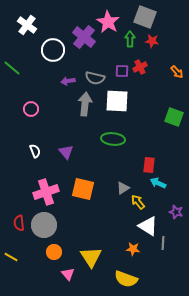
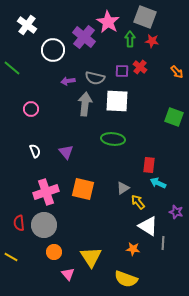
red cross: rotated 24 degrees counterclockwise
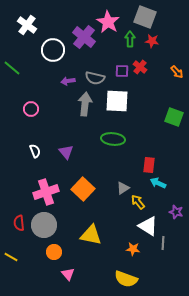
orange square: rotated 30 degrees clockwise
yellow triangle: moved 22 px up; rotated 45 degrees counterclockwise
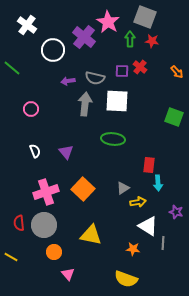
cyan arrow: rotated 119 degrees counterclockwise
yellow arrow: rotated 119 degrees clockwise
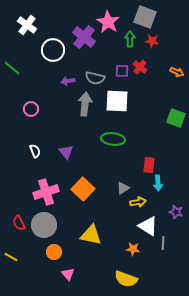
orange arrow: rotated 24 degrees counterclockwise
green square: moved 2 px right, 1 px down
red semicircle: rotated 21 degrees counterclockwise
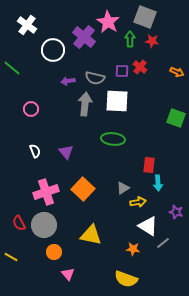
gray line: rotated 48 degrees clockwise
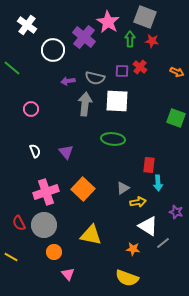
yellow semicircle: moved 1 px right, 1 px up
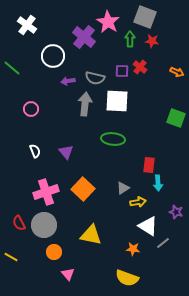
white circle: moved 6 px down
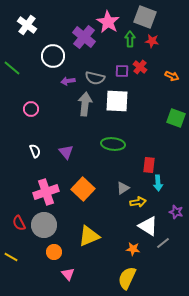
orange arrow: moved 5 px left, 4 px down
green ellipse: moved 5 px down
yellow triangle: moved 2 px left, 1 px down; rotated 35 degrees counterclockwise
yellow semicircle: rotated 95 degrees clockwise
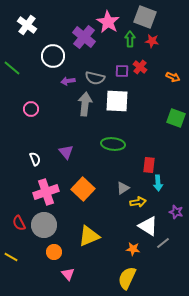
orange arrow: moved 1 px right, 1 px down
white semicircle: moved 8 px down
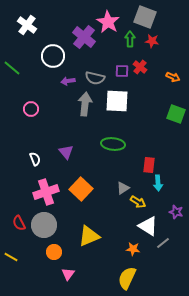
green square: moved 4 px up
orange square: moved 2 px left
yellow arrow: rotated 42 degrees clockwise
pink triangle: rotated 16 degrees clockwise
